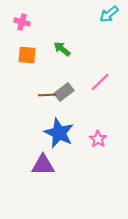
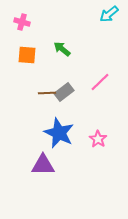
brown line: moved 2 px up
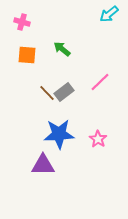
brown line: rotated 48 degrees clockwise
blue star: moved 1 px down; rotated 28 degrees counterclockwise
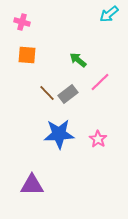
green arrow: moved 16 px right, 11 px down
gray rectangle: moved 4 px right, 2 px down
purple triangle: moved 11 px left, 20 px down
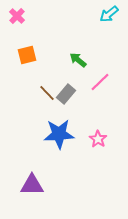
pink cross: moved 5 px left, 6 px up; rotated 28 degrees clockwise
orange square: rotated 18 degrees counterclockwise
gray rectangle: moved 2 px left; rotated 12 degrees counterclockwise
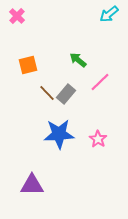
orange square: moved 1 px right, 10 px down
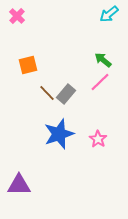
green arrow: moved 25 px right
blue star: rotated 16 degrees counterclockwise
purple triangle: moved 13 px left
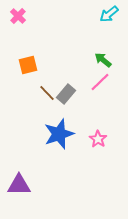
pink cross: moved 1 px right
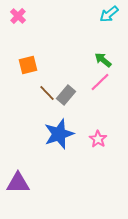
gray rectangle: moved 1 px down
purple triangle: moved 1 px left, 2 px up
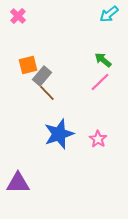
gray rectangle: moved 24 px left, 19 px up
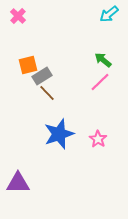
gray rectangle: rotated 18 degrees clockwise
